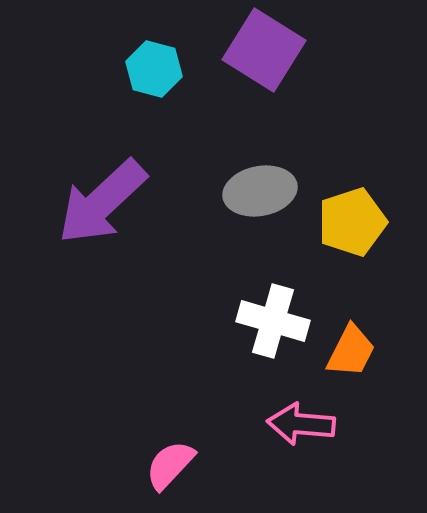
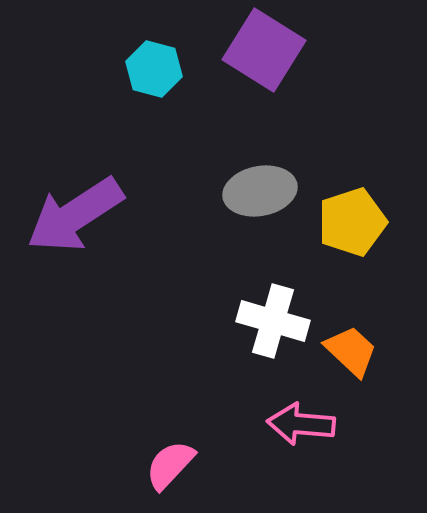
purple arrow: moved 27 px left, 13 px down; rotated 10 degrees clockwise
orange trapezoid: rotated 74 degrees counterclockwise
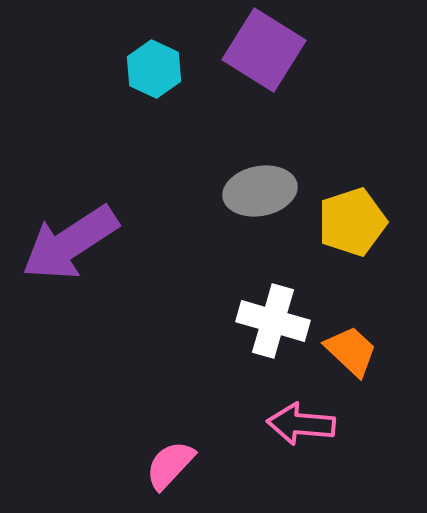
cyan hexagon: rotated 10 degrees clockwise
purple arrow: moved 5 px left, 28 px down
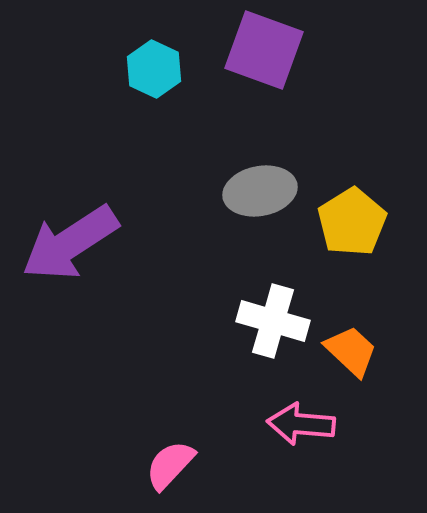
purple square: rotated 12 degrees counterclockwise
yellow pentagon: rotated 14 degrees counterclockwise
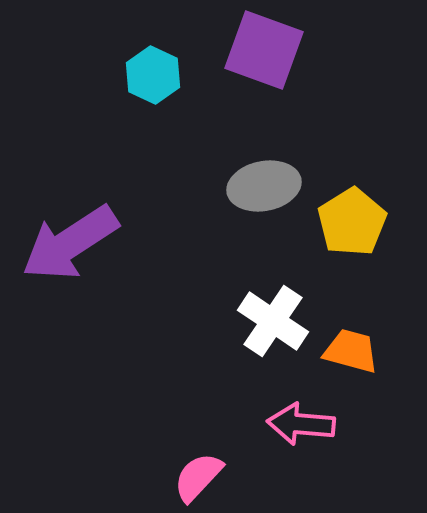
cyan hexagon: moved 1 px left, 6 px down
gray ellipse: moved 4 px right, 5 px up
white cross: rotated 18 degrees clockwise
orange trapezoid: rotated 28 degrees counterclockwise
pink semicircle: moved 28 px right, 12 px down
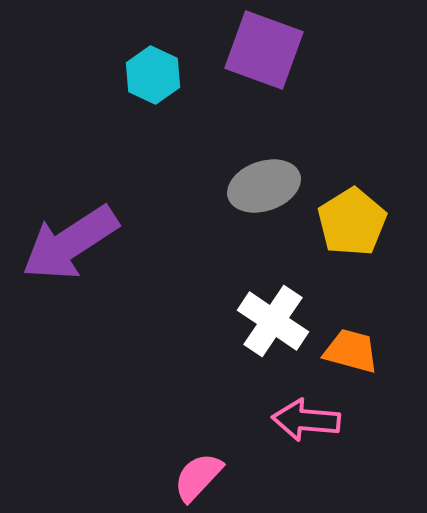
gray ellipse: rotated 8 degrees counterclockwise
pink arrow: moved 5 px right, 4 px up
